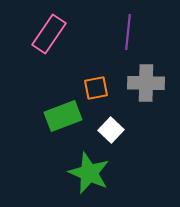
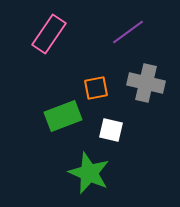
purple line: rotated 48 degrees clockwise
gray cross: rotated 12 degrees clockwise
white square: rotated 30 degrees counterclockwise
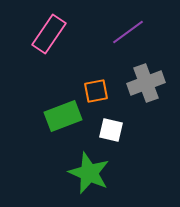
gray cross: rotated 33 degrees counterclockwise
orange square: moved 3 px down
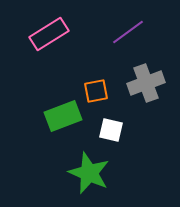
pink rectangle: rotated 24 degrees clockwise
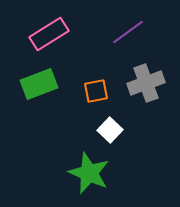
green rectangle: moved 24 px left, 32 px up
white square: moved 1 px left; rotated 30 degrees clockwise
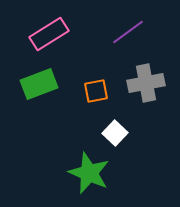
gray cross: rotated 9 degrees clockwise
white square: moved 5 px right, 3 px down
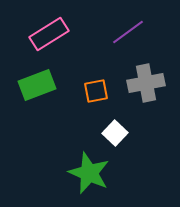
green rectangle: moved 2 px left, 1 px down
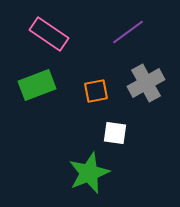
pink rectangle: rotated 66 degrees clockwise
gray cross: rotated 18 degrees counterclockwise
white square: rotated 35 degrees counterclockwise
green star: rotated 27 degrees clockwise
